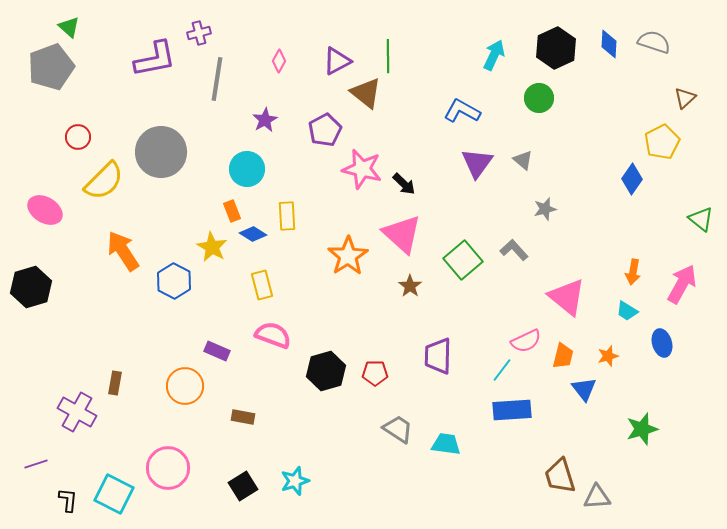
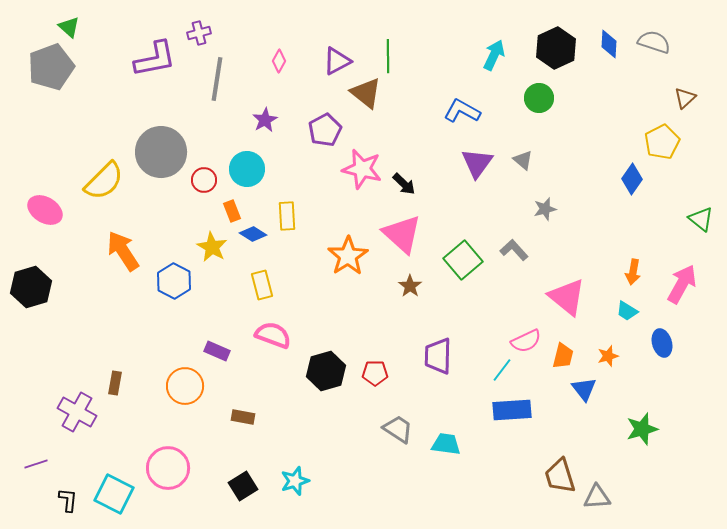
red circle at (78, 137): moved 126 px right, 43 px down
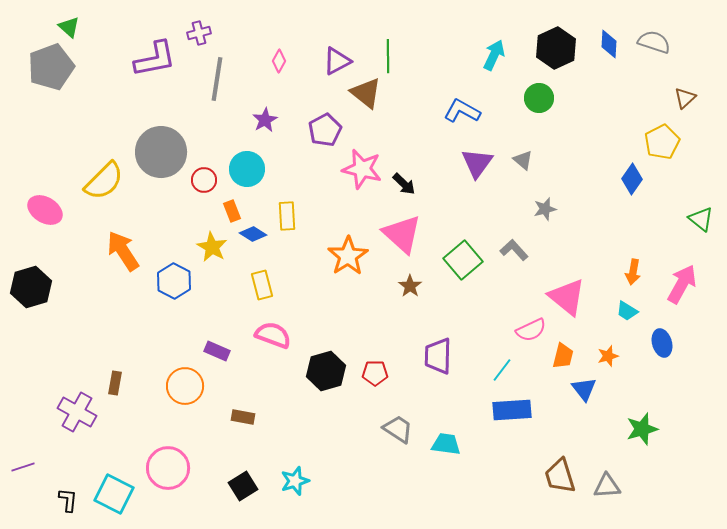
pink semicircle at (526, 341): moved 5 px right, 11 px up
purple line at (36, 464): moved 13 px left, 3 px down
gray triangle at (597, 497): moved 10 px right, 11 px up
